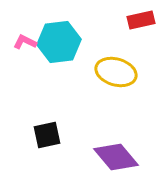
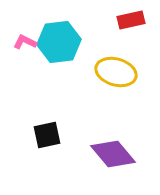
red rectangle: moved 10 px left
purple diamond: moved 3 px left, 3 px up
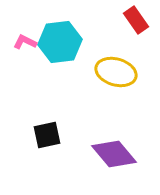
red rectangle: moved 5 px right; rotated 68 degrees clockwise
cyan hexagon: moved 1 px right
purple diamond: moved 1 px right
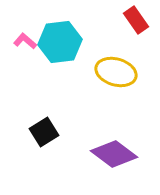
pink L-shape: moved 1 px up; rotated 15 degrees clockwise
black square: moved 3 px left, 3 px up; rotated 20 degrees counterclockwise
purple diamond: rotated 12 degrees counterclockwise
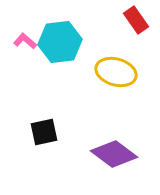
black square: rotated 20 degrees clockwise
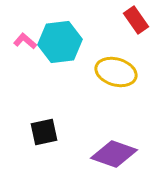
purple diamond: rotated 18 degrees counterclockwise
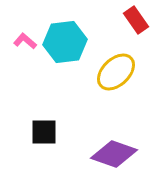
cyan hexagon: moved 5 px right
yellow ellipse: rotated 60 degrees counterclockwise
black square: rotated 12 degrees clockwise
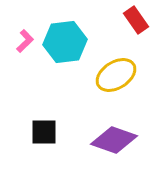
pink L-shape: rotated 95 degrees clockwise
yellow ellipse: moved 3 px down; rotated 12 degrees clockwise
purple diamond: moved 14 px up
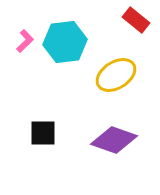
red rectangle: rotated 16 degrees counterclockwise
black square: moved 1 px left, 1 px down
